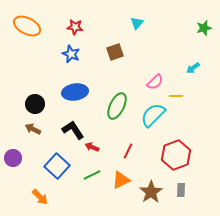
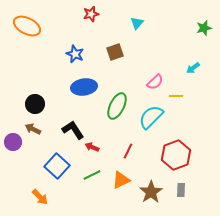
red star: moved 16 px right, 13 px up; rotated 21 degrees counterclockwise
blue star: moved 4 px right
blue ellipse: moved 9 px right, 5 px up
cyan semicircle: moved 2 px left, 2 px down
purple circle: moved 16 px up
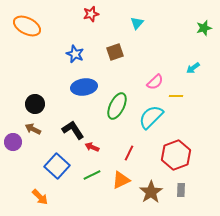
red line: moved 1 px right, 2 px down
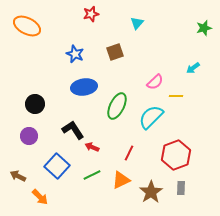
brown arrow: moved 15 px left, 47 px down
purple circle: moved 16 px right, 6 px up
gray rectangle: moved 2 px up
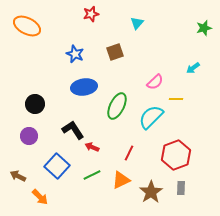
yellow line: moved 3 px down
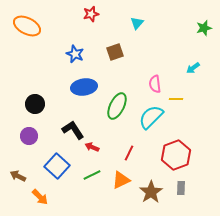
pink semicircle: moved 2 px down; rotated 126 degrees clockwise
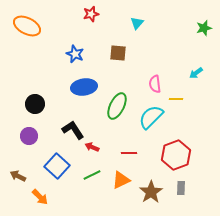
brown square: moved 3 px right, 1 px down; rotated 24 degrees clockwise
cyan arrow: moved 3 px right, 5 px down
red line: rotated 63 degrees clockwise
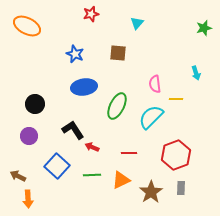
cyan arrow: rotated 72 degrees counterclockwise
green line: rotated 24 degrees clockwise
orange arrow: moved 12 px left, 2 px down; rotated 42 degrees clockwise
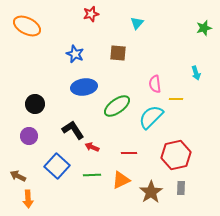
green ellipse: rotated 28 degrees clockwise
red hexagon: rotated 8 degrees clockwise
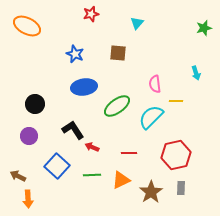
yellow line: moved 2 px down
